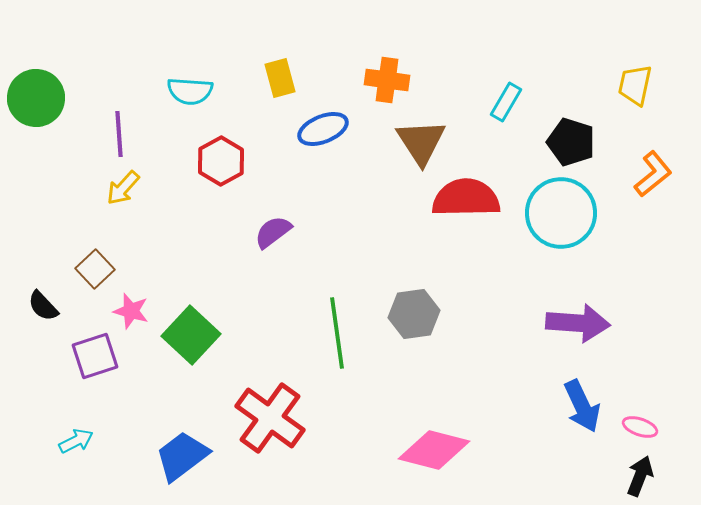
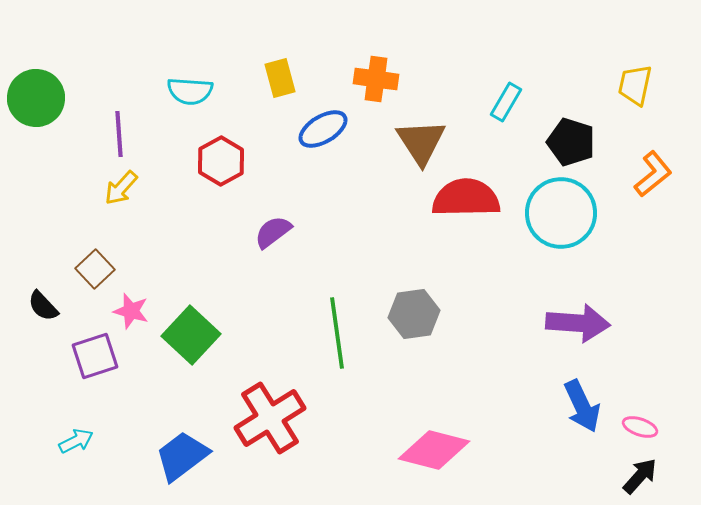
orange cross: moved 11 px left, 1 px up
blue ellipse: rotated 9 degrees counterclockwise
yellow arrow: moved 2 px left
red cross: rotated 22 degrees clockwise
black arrow: rotated 21 degrees clockwise
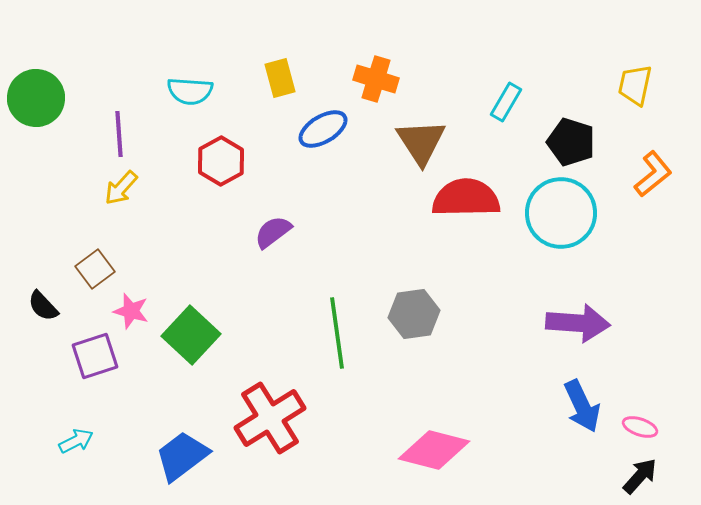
orange cross: rotated 9 degrees clockwise
brown square: rotated 6 degrees clockwise
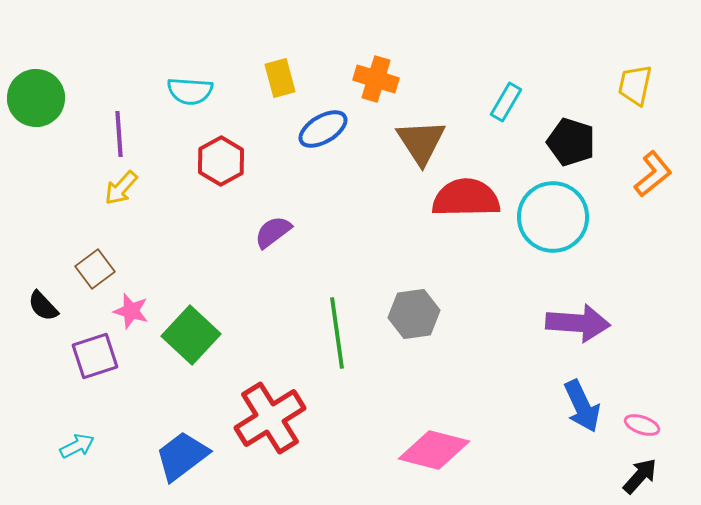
cyan circle: moved 8 px left, 4 px down
pink ellipse: moved 2 px right, 2 px up
cyan arrow: moved 1 px right, 5 px down
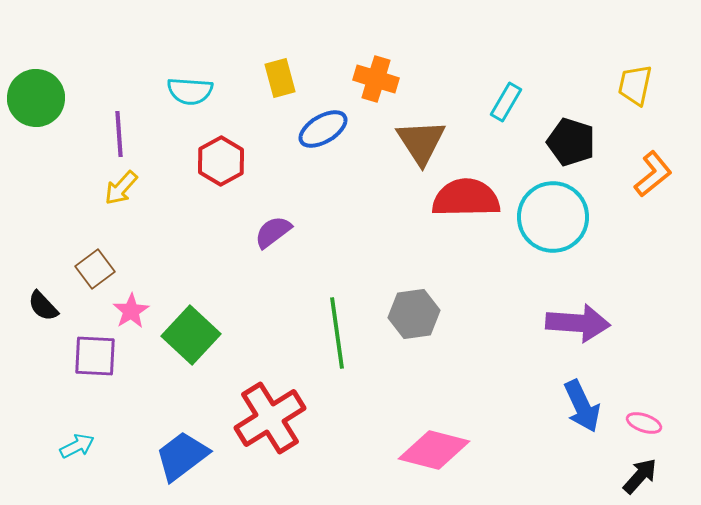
pink star: rotated 24 degrees clockwise
purple square: rotated 21 degrees clockwise
pink ellipse: moved 2 px right, 2 px up
